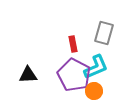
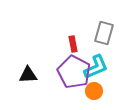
purple pentagon: moved 3 px up
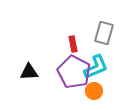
black triangle: moved 1 px right, 3 px up
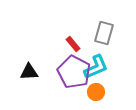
red rectangle: rotated 28 degrees counterclockwise
orange circle: moved 2 px right, 1 px down
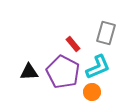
gray rectangle: moved 2 px right
cyan L-shape: moved 2 px right
purple pentagon: moved 11 px left
orange circle: moved 4 px left
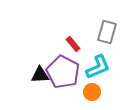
gray rectangle: moved 1 px right, 1 px up
black triangle: moved 11 px right, 3 px down
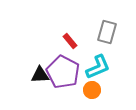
red rectangle: moved 3 px left, 3 px up
orange circle: moved 2 px up
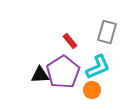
purple pentagon: rotated 12 degrees clockwise
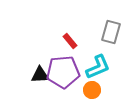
gray rectangle: moved 4 px right
purple pentagon: rotated 28 degrees clockwise
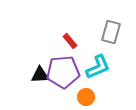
orange circle: moved 6 px left, 7 px down
